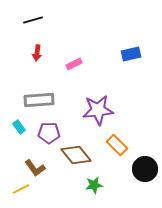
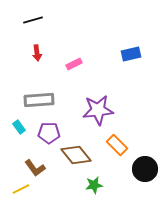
red arrow: rotated 14 degrees counterclockwise
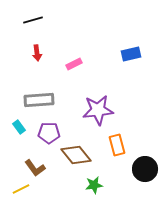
orange rectangle: rotated 30 degrees clockwise
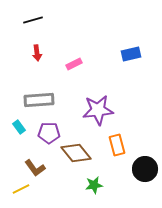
brown diamond: moved 2 px up
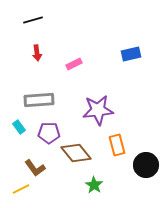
black circle: moved 1 px right, 4 px up
green star: rotated 30 degrees counterclockwise
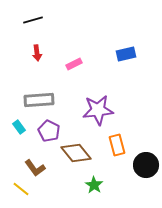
blue rectangle: moved 5 px left
purple pentagon: moved 2 px up; rotated 25 degrees clockwise
yellow line: rotated 66 degrees clockwise
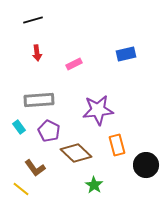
brown diamond: rotated 8 degrees counterclockwise
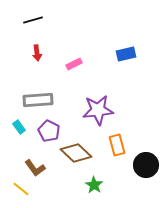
gray rectangle: moved 1 px left
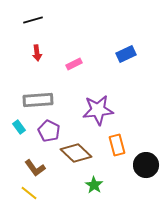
blue rectangle: rotated 12 degrees counterclockwise
yellow line: moved 8 px right, 4 px down
